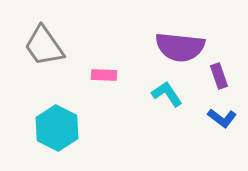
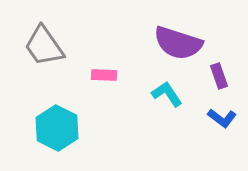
purple semicircle: moved 2 px left, 4 px up; rotated 12 degrees clockwise
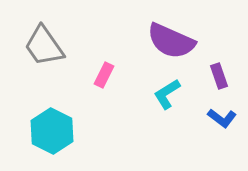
purple semicircle: moved 7 px left, 2 px up; rotated 6 degrees clockwise
pink rectangle: rotated 65 degrees counterclockwise
cyan L-shape: rotated 88 degrees counterclockwise
cyan hexagon: moved 5 px left, 3 px down
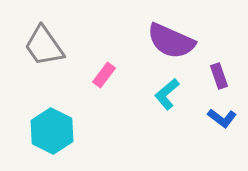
pink rectangle: rotated 10 degrees clockwise
cyan L-shape: rotated 8 degrees counterclockwise
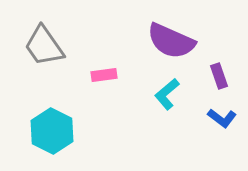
pink rectangle: rotated 45 degrees clockwise
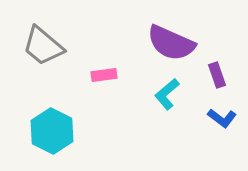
purple semicircle: moved 2 px down
gray trapezoid: moved 1 px left; rotated 15 degrees counterclockwise
purple rectangle: moved 2 px left, 1 px up
